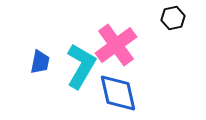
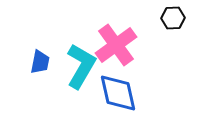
black hexagon: rotated 10 degrees clockwise
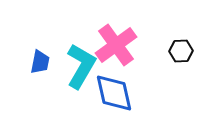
black hexagon: moved 8 px right, 33 px down
blue diamond: moved 4 px left
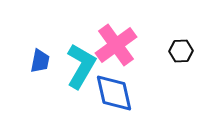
blue trapezoid: moved 1 px up
